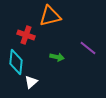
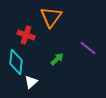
orange triangle: moved 1 px right, 1 px down; rotated 40 degrees counterclockwise
green arrow: moved 2 px down; rotated 56 degrees counterclockwise
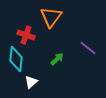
cyan diamond: moved 3 px up
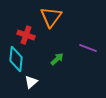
purple line: rotated 18 degrees counterclockwise
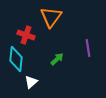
purple line: rotated 60 degrees clockwise
